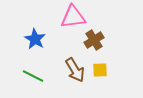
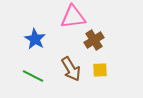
brown arrow: moved 4 px left, 1 px up
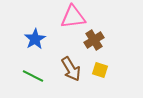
blue star: rotated 10 degrees clockwise
yellow square: rotated 21 degrees clockwise
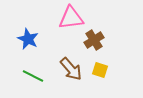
pink triangle: moved 2 px left, 1 px down
blue star: moved 7 px left; rotated 15 degrees counterclockwise
brown arrow: rotated 10 degrees counterclockwise
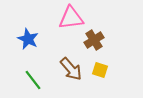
green line: moved 4 px down; rotated 25 degrees clockwise
